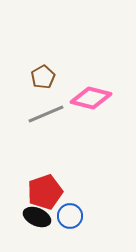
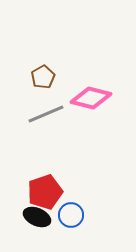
blue circle: moved 1 px right, 1 px up
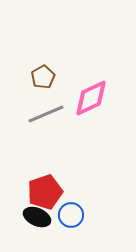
pink diamond: rotated 39 degrees counterclockwise
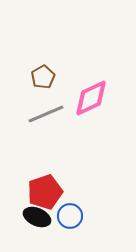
blue circle: moved 1 px left, 1 px down
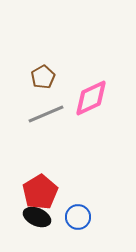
red pentagon: moved 5 px left; rotated 12 degrees counterclockwise
blue circle: moved 8 px right, 1 px down
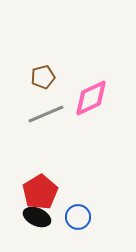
brown pentagon: rotated 15 degrees clockwise
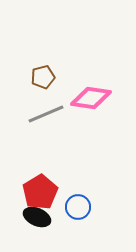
pink diamond: rotated 33 degrees clockwise
blue circle: moved 10 px up
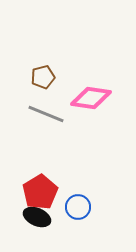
gray line: rotated 45 degrees clockwise
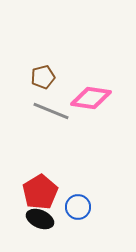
gray line: moved 5 px right, 3 px up
black ellipse: moved 3 px right, 2 px down
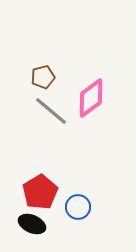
pink diamond: rotated 45 degrees counterclockwise
gray line: rotated 18 degrees clockwise
black ellipse: moved 8 px left, 5 px down
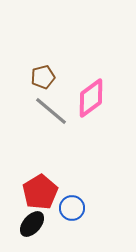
blue circle: moved 6 px left, 1 px down
black ellipse: rotated 72 degrees counterclockwise
